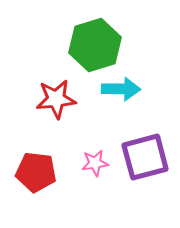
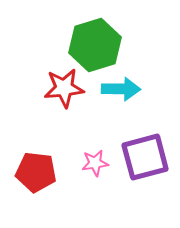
red star: moved 8 px right, 11 px up
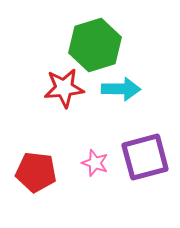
pink star: rotated 28 degrees clockwise
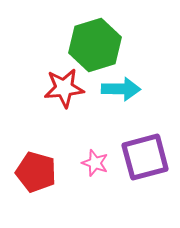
red pentagon: rotated 9 degrees clockwise
